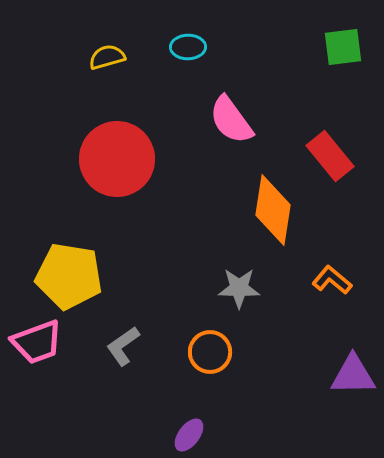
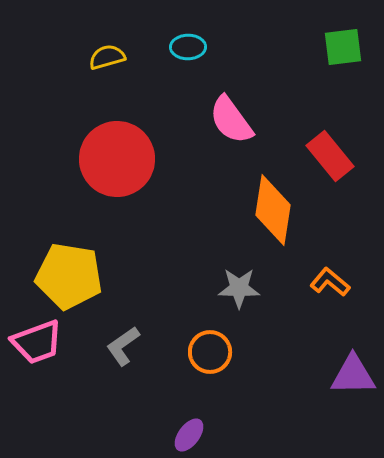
orange L-shape: moved 2 px left, 2 px down
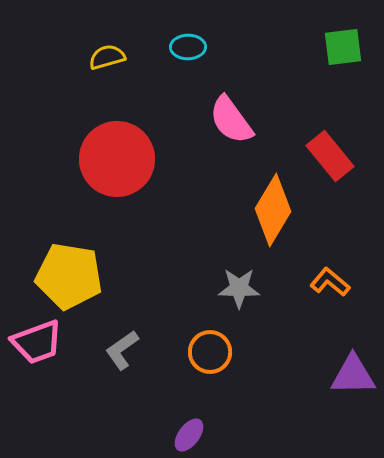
orange diamond: rotated 22 degrees clockwise
gray L-shape: moved 1 px left, 4 px down
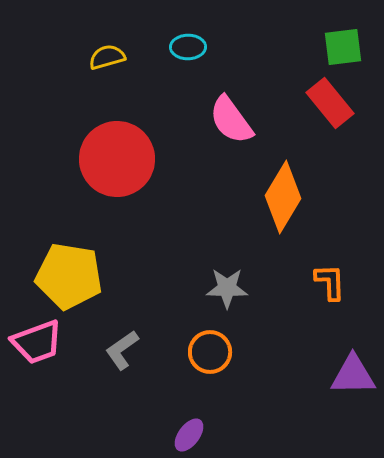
red rectangle: moved 53 px up
orange diamond: moved 10 px right, 13 px up
orange L-shape: rotated 48 degrees clockwise
gray star: moved 12 px left
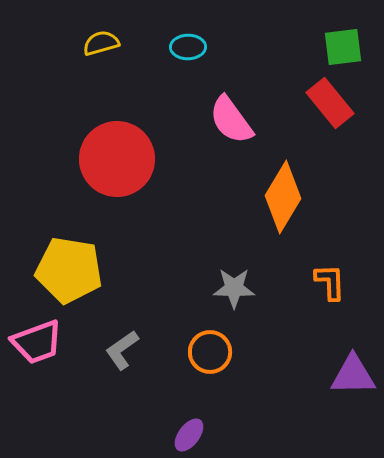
yellow semicircle: moved 6 px left, 14 px up
yellow pentagon: moved 6 px up
gray star: moved 7 px right
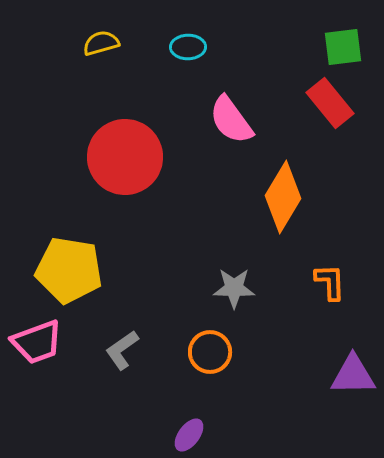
red circle: moved 8 px right, 2 px up
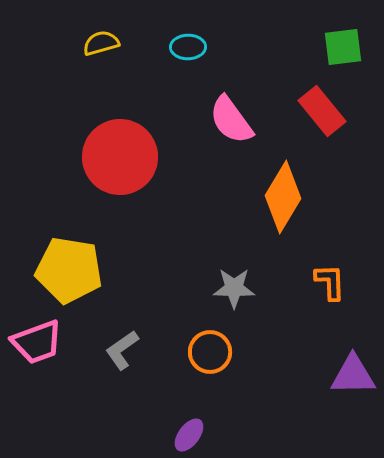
red rectangle: moved 8 px left, 8 px down
red circle: moved 5 px left
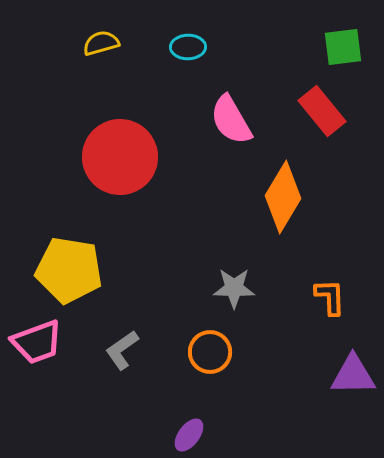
pink semicircle: rotated 6 degrees clockwise
orange L-shape: moved 15 px down
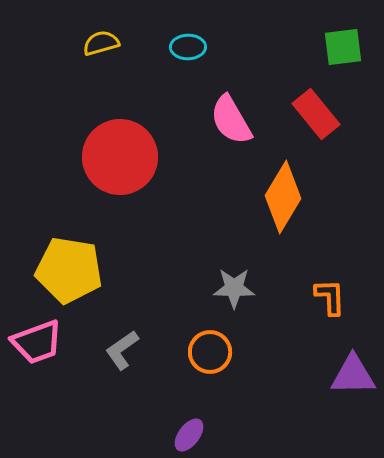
red rectangle: moved 6 px left, 3 px down
